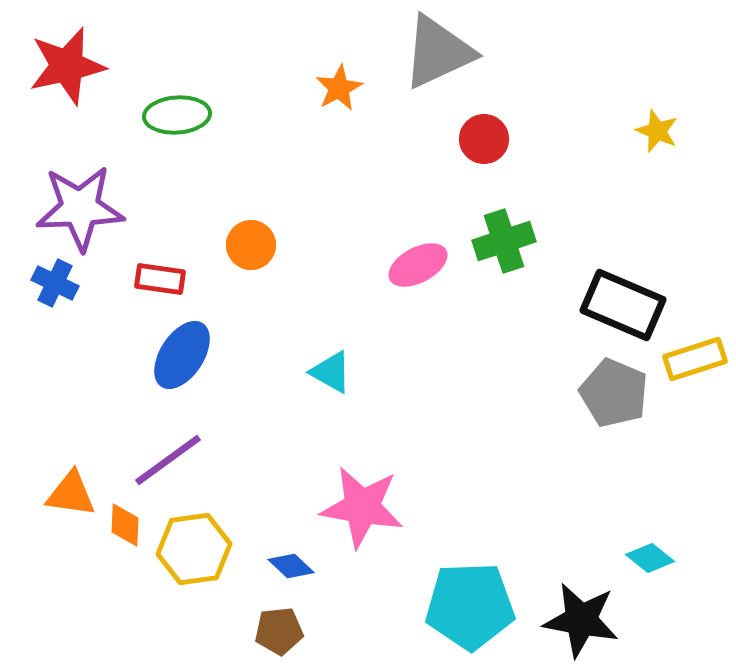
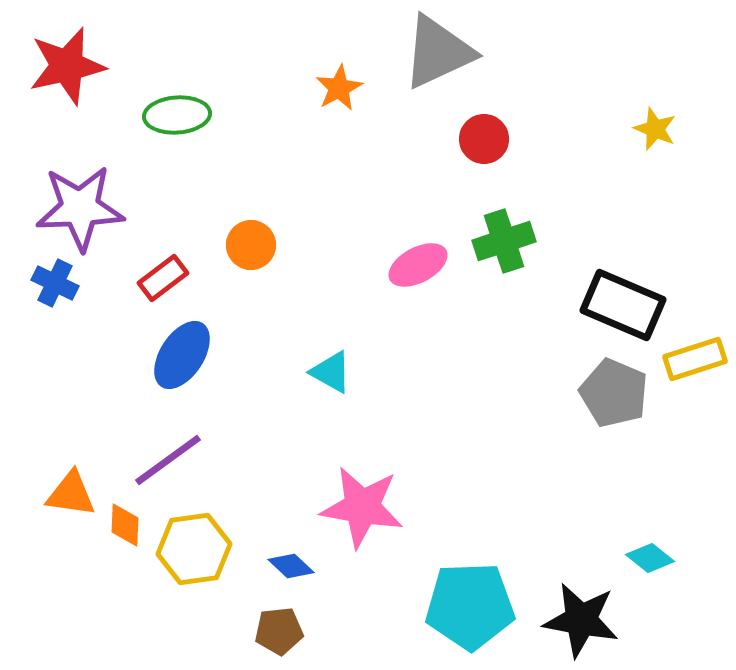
yellow star: moved 2 px left, 2 px up
red rectangle: moved 3 px right, 1 px up; rotated 45 degrees counterclockwise
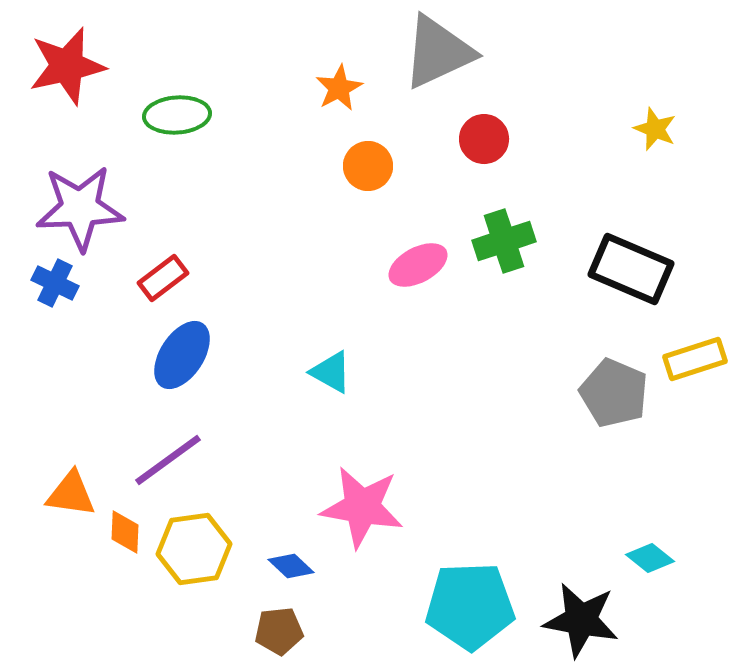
orange circle: moved 117 px right, 79 px up
black rectangle: moved 8 px right, 36 px up
orange diamond: moved 7 px down
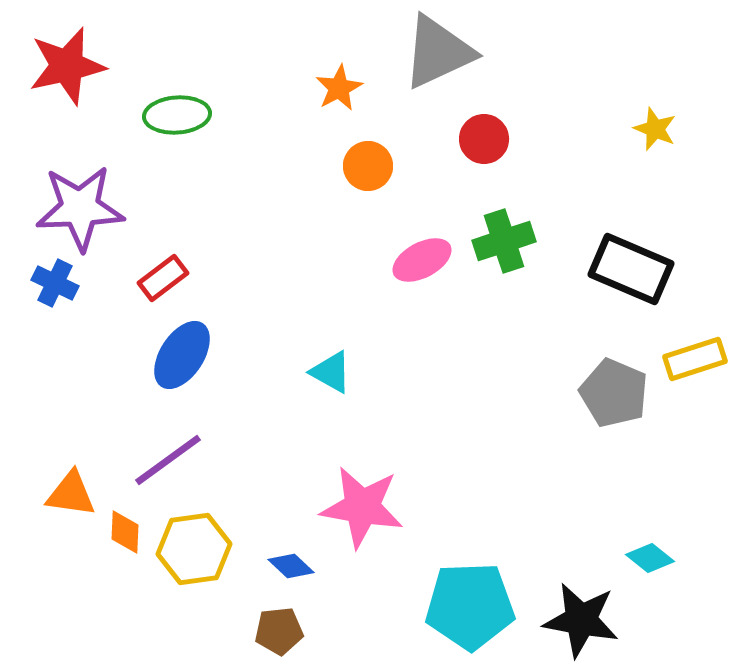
pink ellipse: moved 4 px right, 5 px up
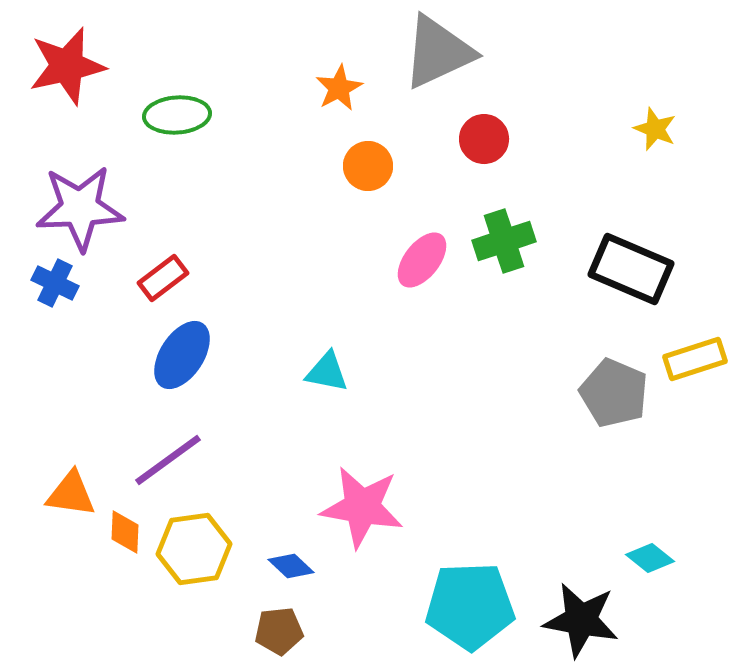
pink ellipse: rotated 24 degrees counterclockwise
cyan triangle: moved 4 px left; rotated 18 degrees counterclockwise
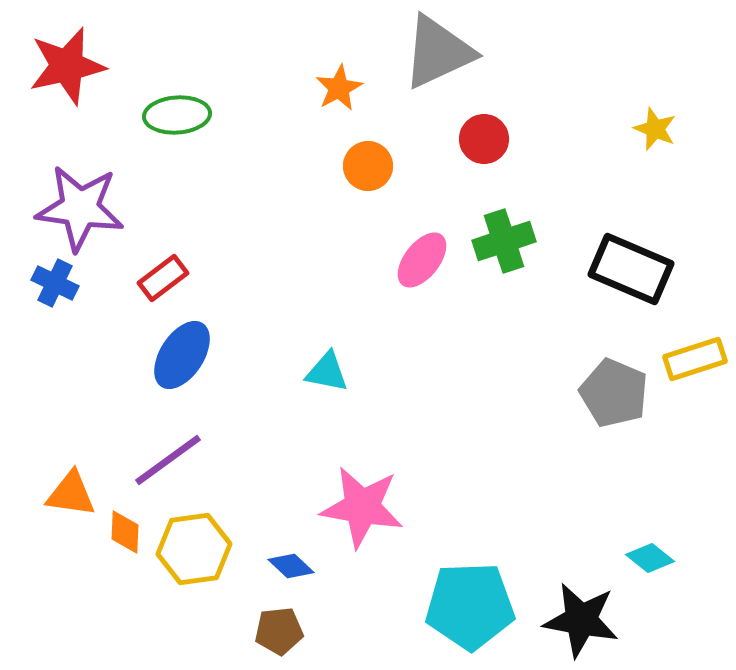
purple star: rotated 10 degrees clockwise
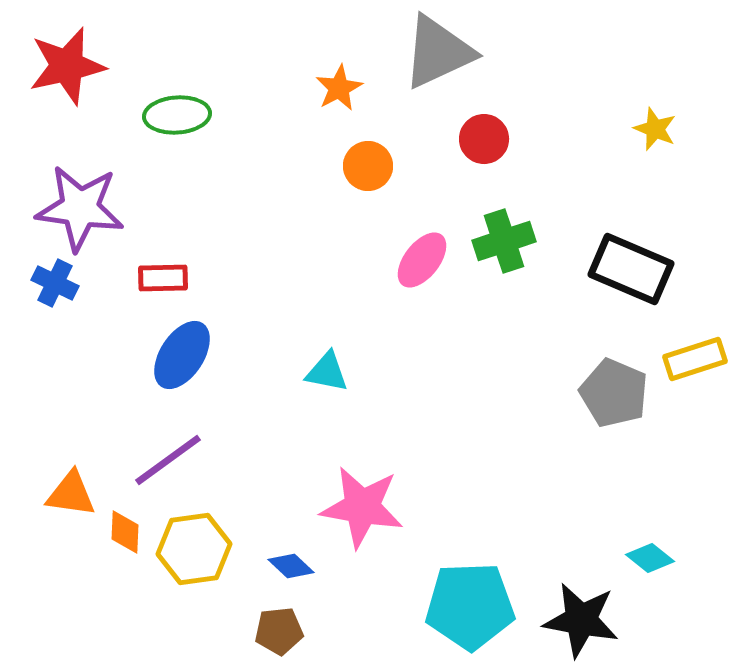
red rectangle: rotated 36 degrees clockwise
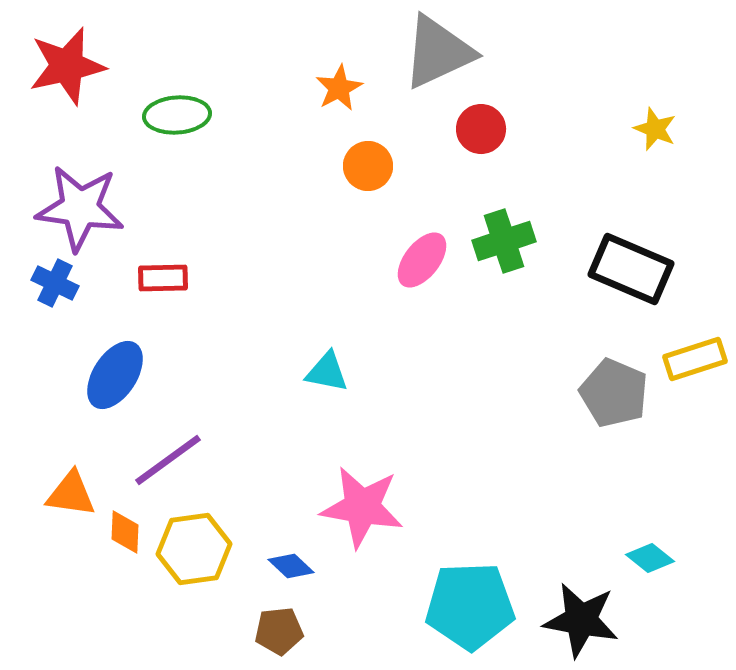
red circle: moved 3 px left, 10 px up
blue ellipse: moved 67 px left, 20 px down
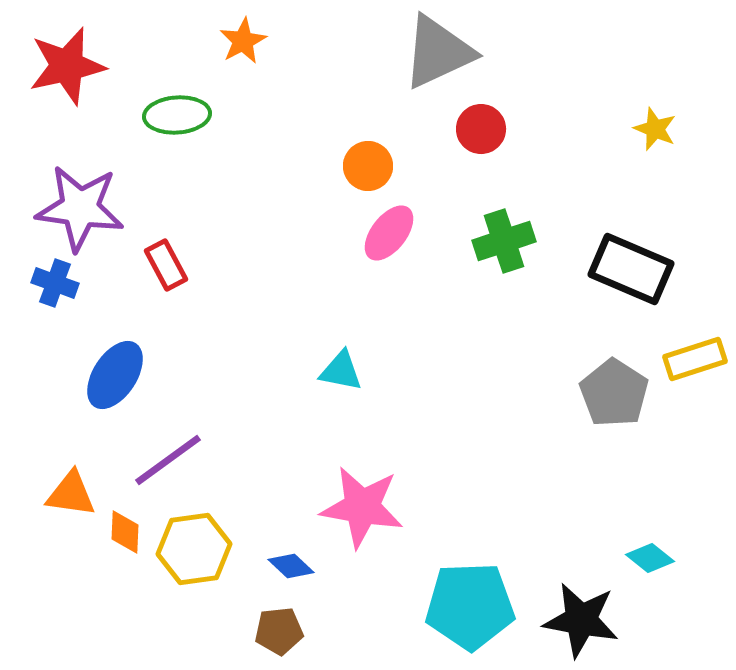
orange star: moved 96 px left, 47 px up
pink ellipse: moved 33 px left, 27 px up
red rectangle: moved 3 px right, 13 px up; rotated 63 degrees clockwise
blue cross: rotated 6 degrees counterclockwise
cyan triangle: moved 14 px right, 1 px up
gray pentagon: rotated 10 degrees clockwise
